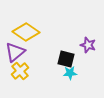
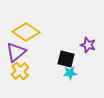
purple triangle: moved 1 px right
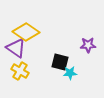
purple star: rotated 21 degrees counterclockwise
purple triangle: moved 4 px up; rotated 45 degrees counterclockwise
black square: moved 6 px left, 3 px down
yellow cross: rotated 18 degrees counterclockwise
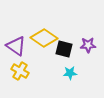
yellow diamond: moved 18 px right, 6 px down
purple triangle: moved 2 px up
black square: moved 4 px right, 13 px up
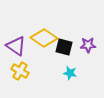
black square: moved 2 px up
cyan star: rotated 16 degrees clockwise
